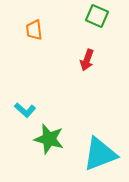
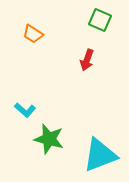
green square: moved 3 px right, 4 px down
orange trapezoid: moved 1 px left, 4 px down; rotated 50 degrees counterclockwise
cyan triangle: moved 1 px down
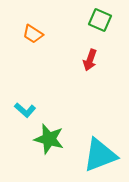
red arrow: moved 3 px right
